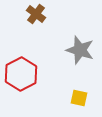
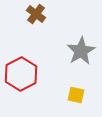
gray star: moved 1 px right, 1 px down; rotated 24 degrees clockwise
yellow square: moved 3 px left, 3 px up
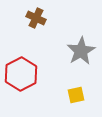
brown cross: moved 4 px down; rotated 12 degrees counterclockwise
yellow square: rotated 24 degrees counterclockwise
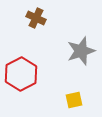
gray star: rotated 12 degrees clockwise
yellow square: moved 2 px left, 5 px down
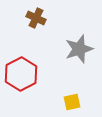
gray star: moved 2 px left, 2 px up
yellow square: moved 2 px left, 2 px down
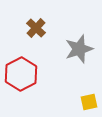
brown cross: moved 10 px down; rotated 18 degrees clockwise
yellow square: moved 17 px right
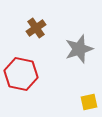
brown cross: rotated 12 degrees clockwise
red hexagon: rotated 20 degrees counterclockwise
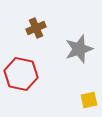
brown cross: rotated 12 degrees clockwise
yellow square: moved 2 px up
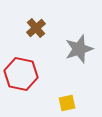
brown cross: rotated 18 degrees counterclockwise
yellow square: moved 22 px left, 3 px down
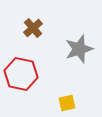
brown cross: moved 3 px left
